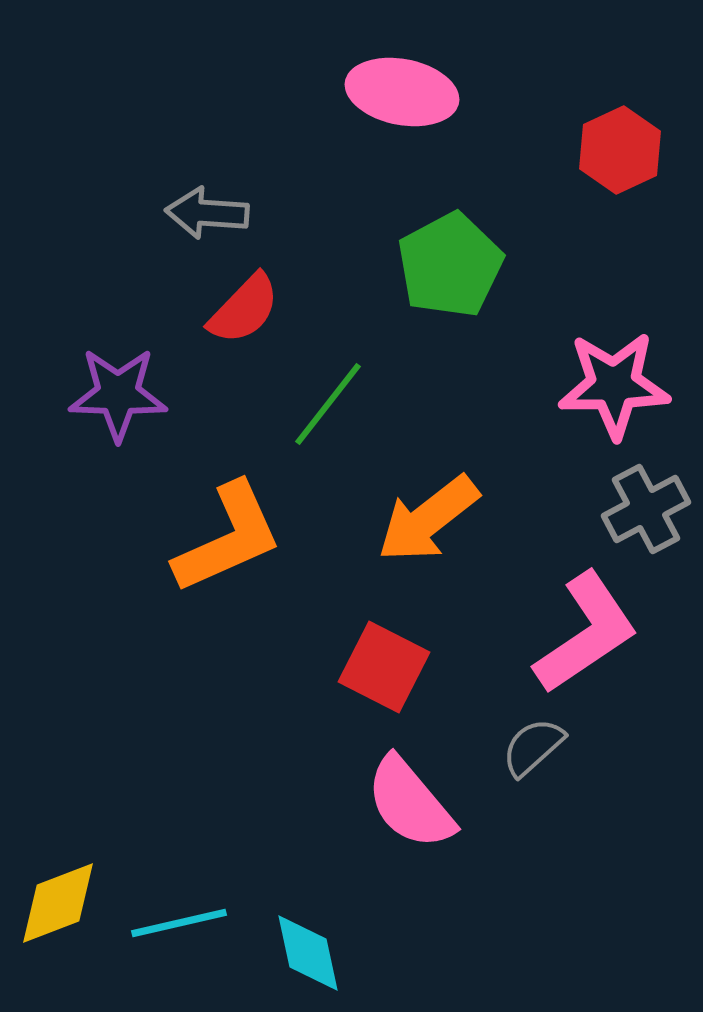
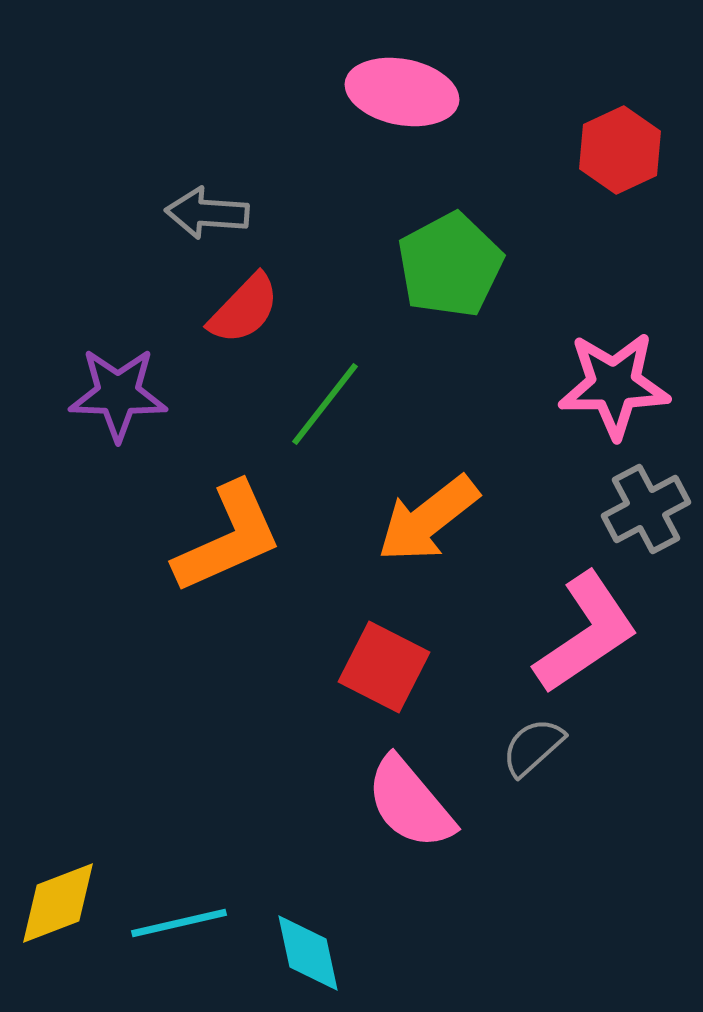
green line: moved 3 px left
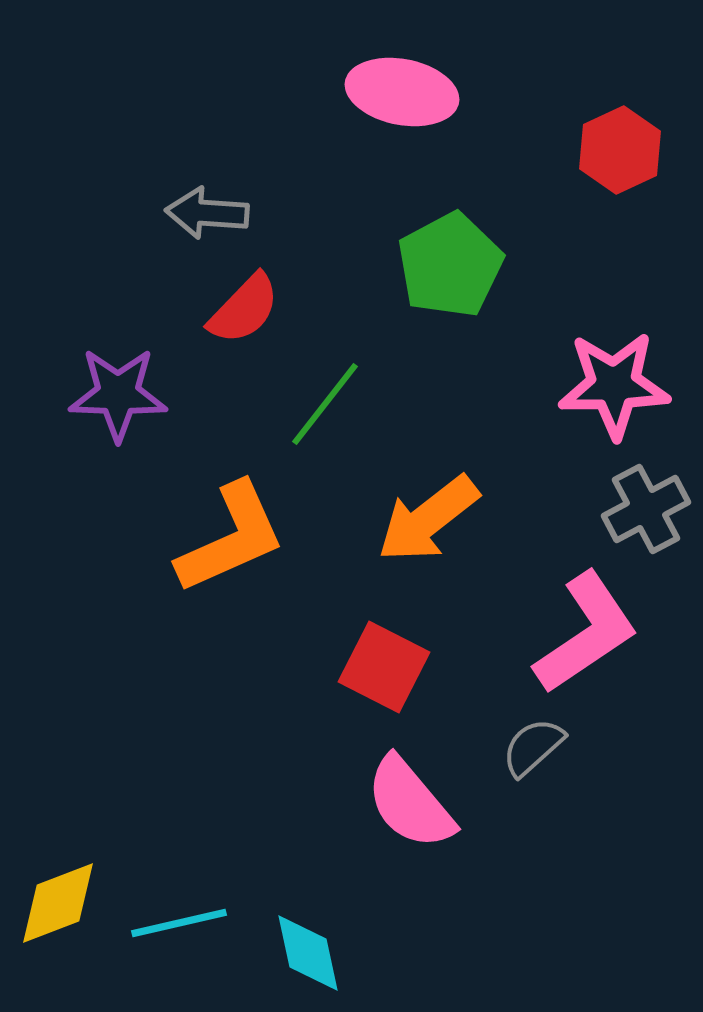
orange L-shape: moved 3 px right
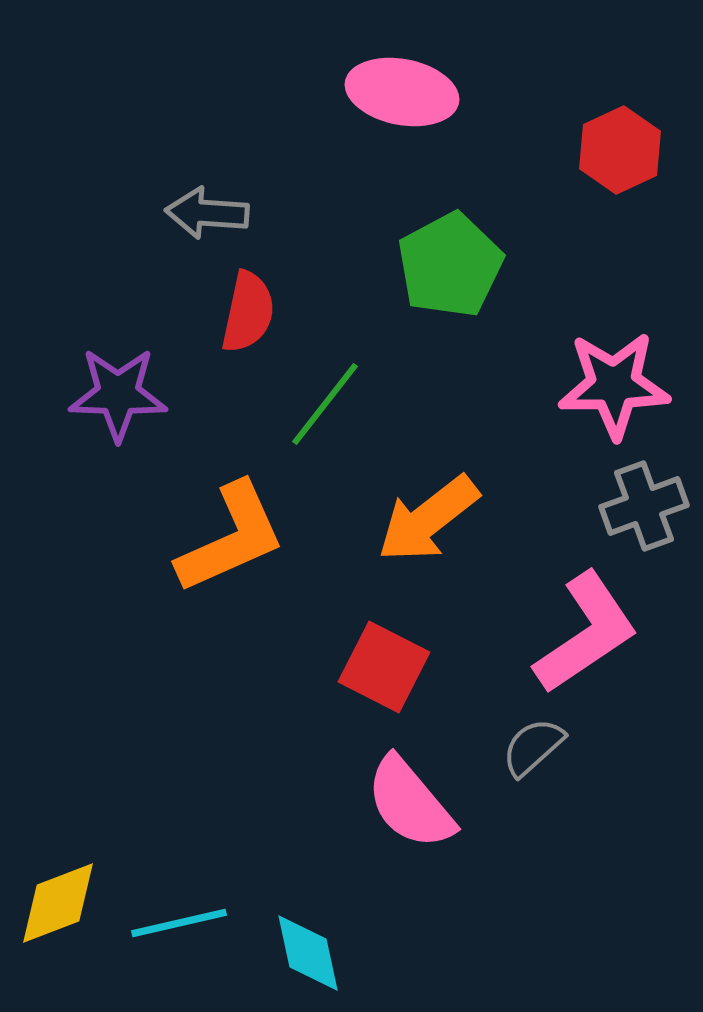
red semicircle: moved 4 px right, 3 px down; rotated 32 degrees counterclockwise
gray cross: moved 2 px left, 3 px up; rotated 8 degrees clockwise
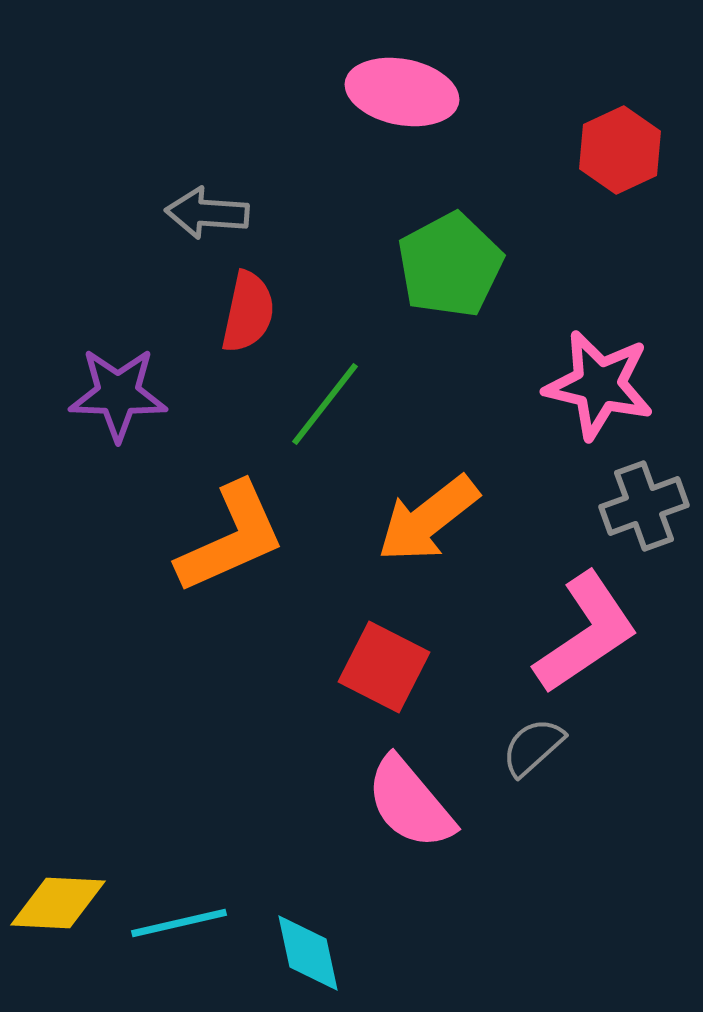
pink star: moved 15 px left; rotated 14 degrees clockwise
yellow diamond: rotated 24 degrees clockwise
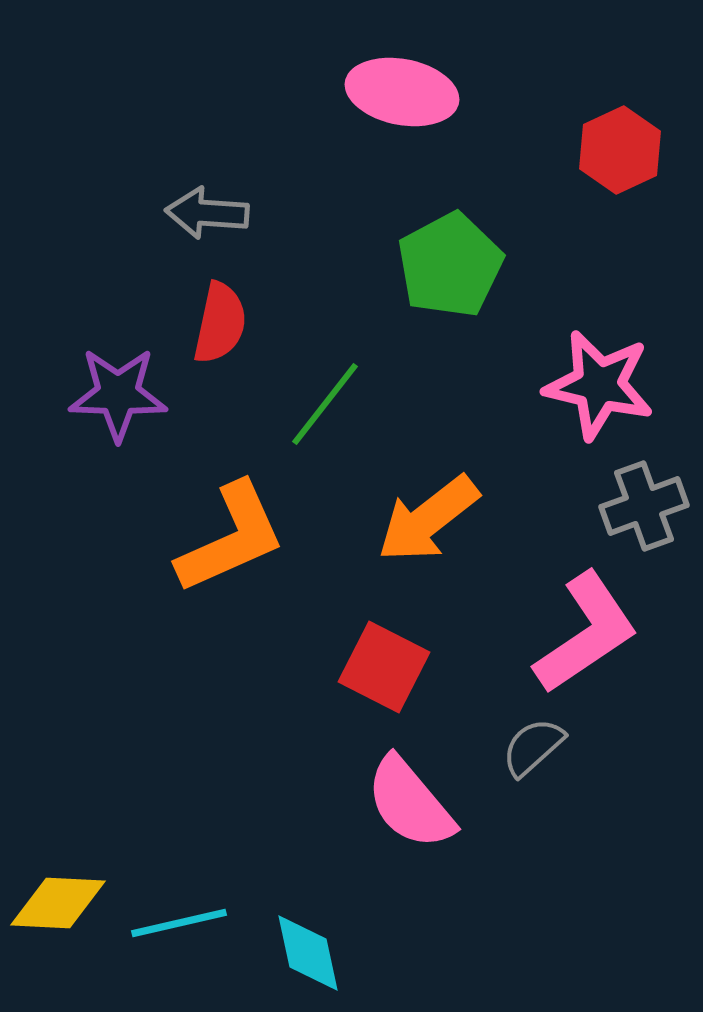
red semicircle: moved 28 px left, 11 px down
